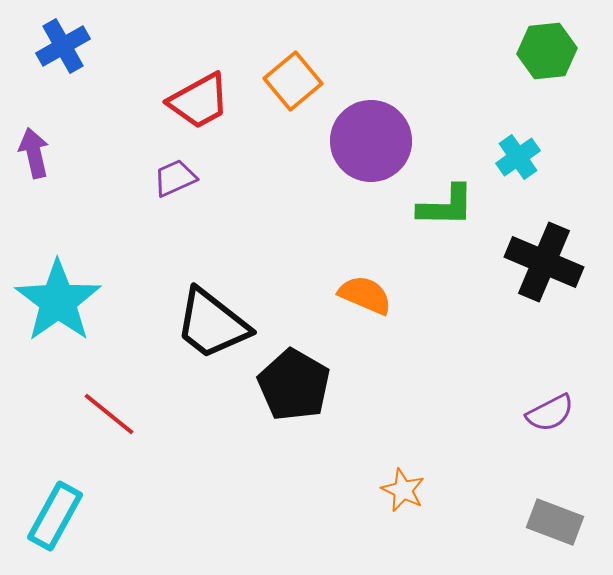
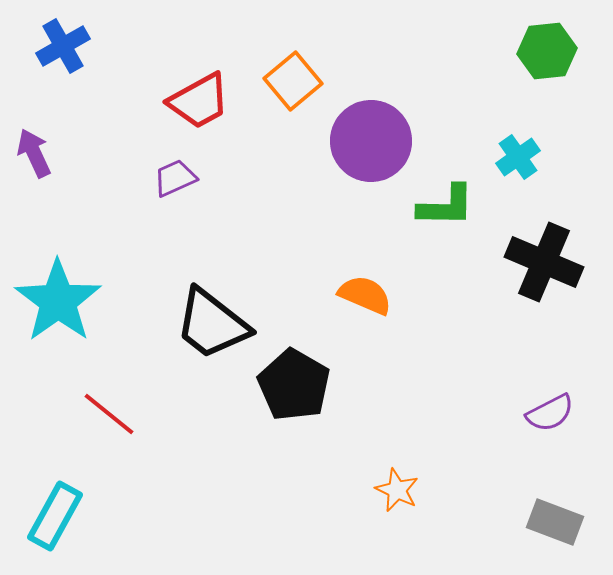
purple arrow: rotated 12 degrees counterclockwise
orange star: moved 6 px left
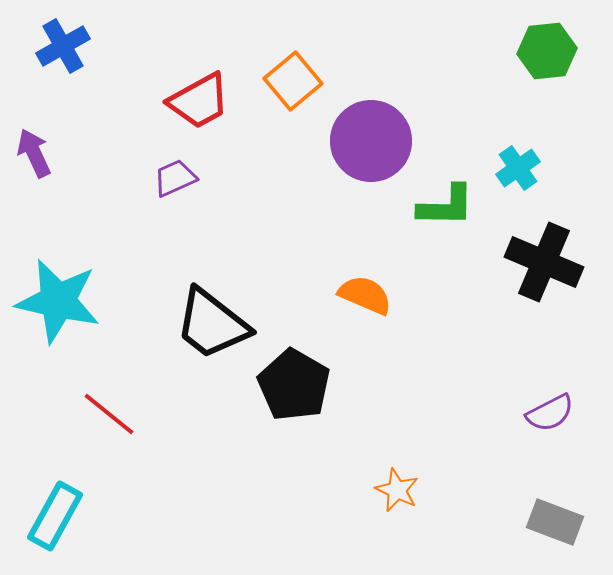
cyan cross: moved 11 px down
cyan star: rotated 24 degrees counterclockwise
